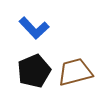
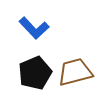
black pentagon: moved 1 px right, 2 px down
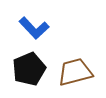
black pentagon: moved 6 px left, 4 px up
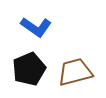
blue L-shape: moved 2 px right, 1 px up; rotated 12 degrees counterclockwise
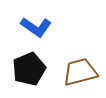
brown trapezoid: moved 5 px right
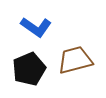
brown trapezoid: moved 5 px left, 12 px up
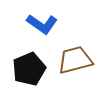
blue L-shape: moved 6 px right, 3 px up
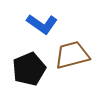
brown trapezoid: moved 3 px left, 5 px up
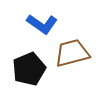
brown trapezoid: moved 2 px up
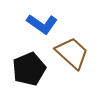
brown trapezoid: rotated 57 degrees clockwise
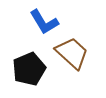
blue L-shape: moved 2 px right, 2 px up; rotated 24 degrees clockwise
